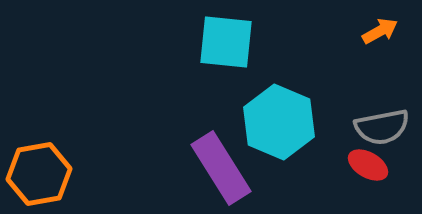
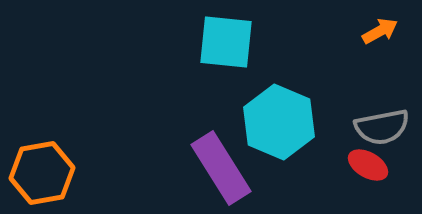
orange hexagon: moved 3 px right, 1 px up
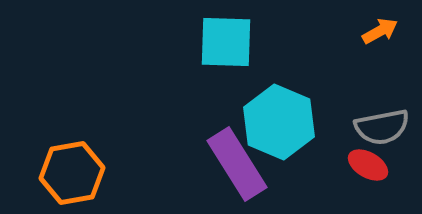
cyan square: rotated 4 degrees counterclockwise
purple rectangle: moved 16 px right, 4 px up
orange hexagon: moved 30 px right
